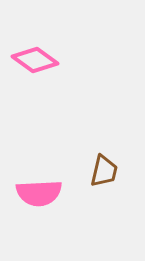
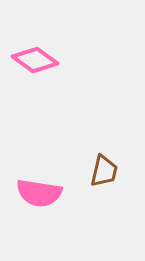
pink semicircle: rotated 12 degrees clockwise
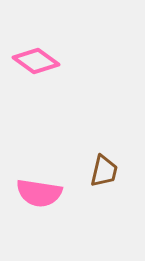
pink diamond: moved 1 px right, 1 px down
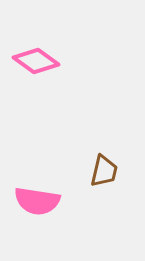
pink semicircle: moved 2 px left, 8 px down
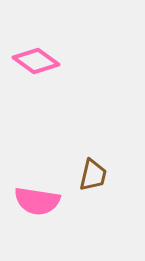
brown trapezoid: moved 11 px left, 4 px down
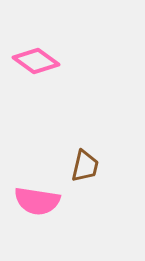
brown trapezoid: moved 8 px left, 9 px up
